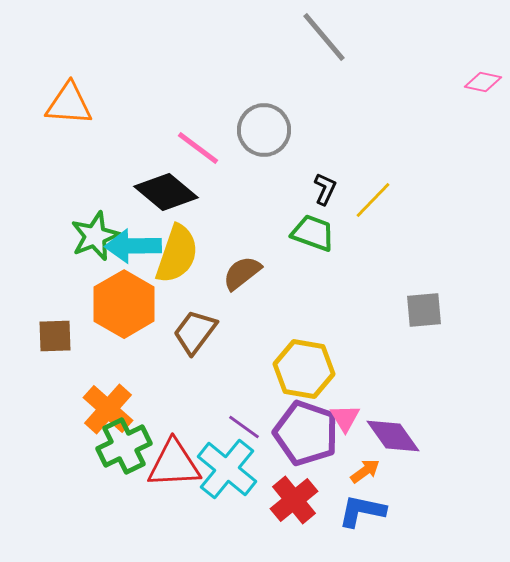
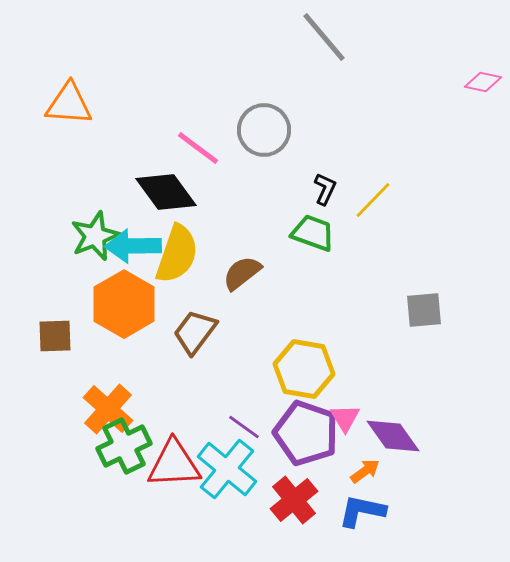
black diamond: rotated 14 degrees clockwise
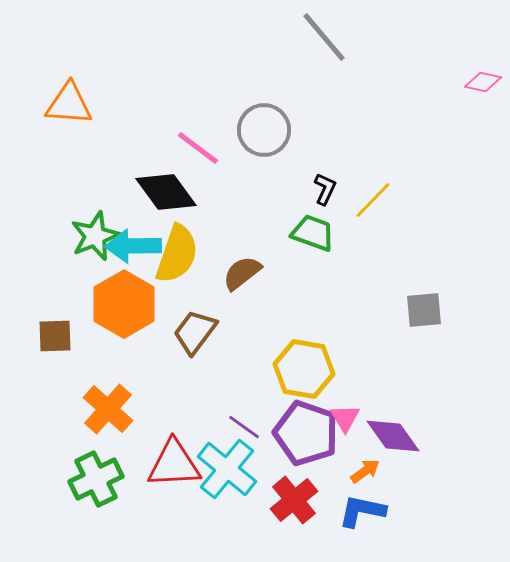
green cross: moved 28 px left, 33 px down
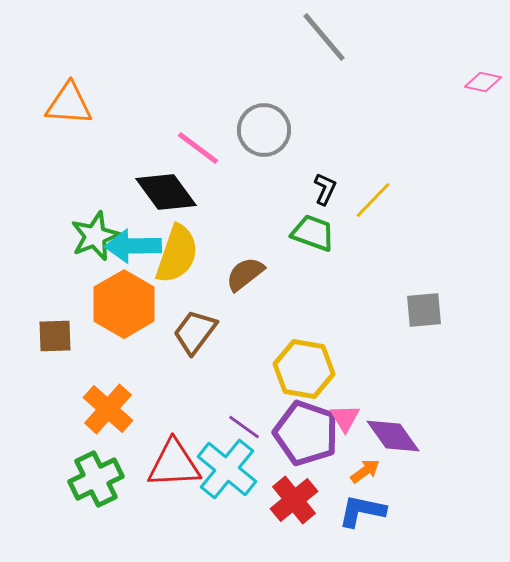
brown semicircle: moved 3 px right, 1 px down
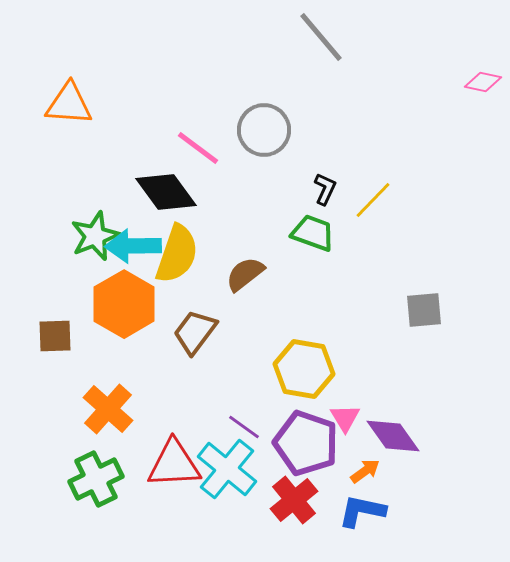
gray line: moved 3 px left
purple pentagon: moved 10 px down
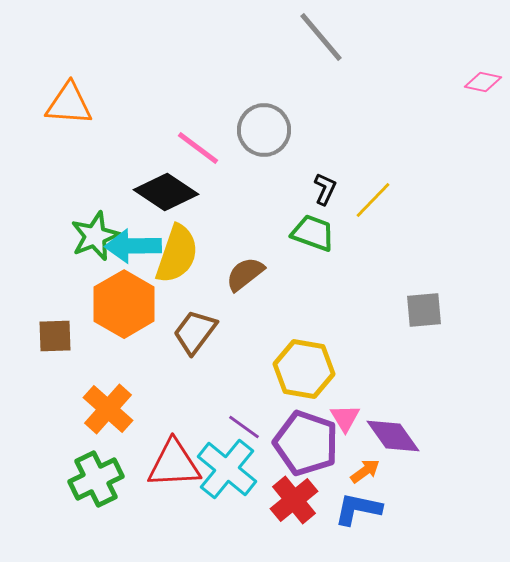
black diamond: rotated 20 degrees counterclockwise
blue L-shape: moved 4 px left, 2 px up
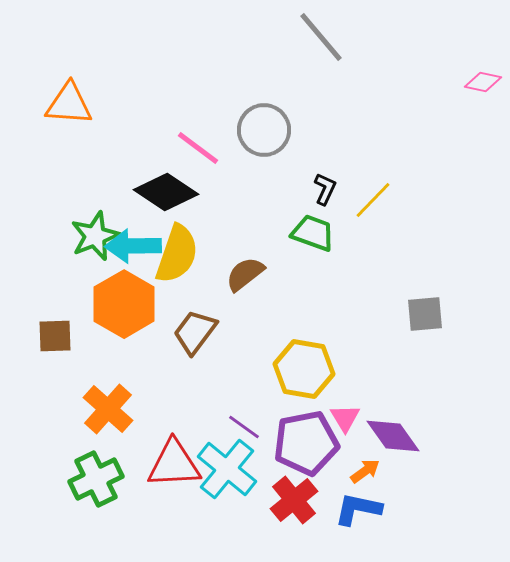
gray square: moved 1 px right, 4 px down
purple pentagon: rotated 30 degrees counterclockwise
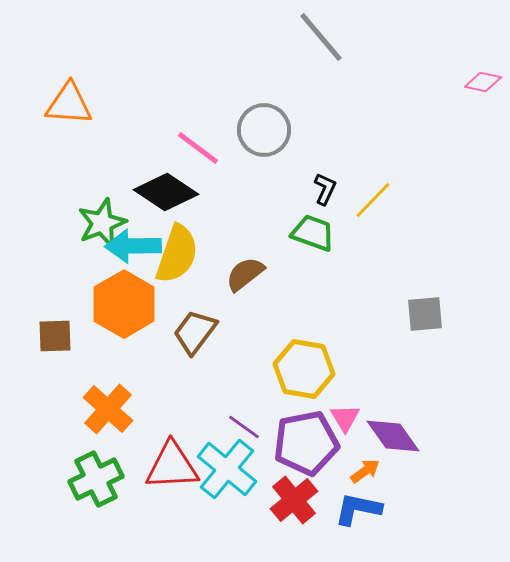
green star: moved 7 px right, 13 px up
red triangle: moved 2 px left, 2 px down
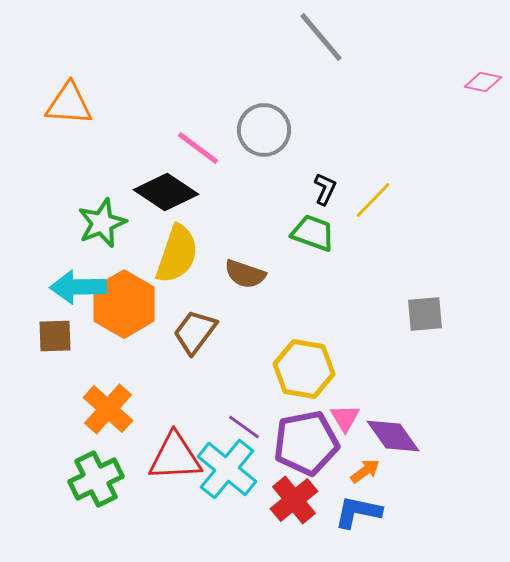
cyan arrow: moved 55 px left, 41 px down
brown semicircle: rotated 123 degrees counterclockwise
red triangle: moved 3 px right, 9 px up
blue L-shape: moved 3 px down
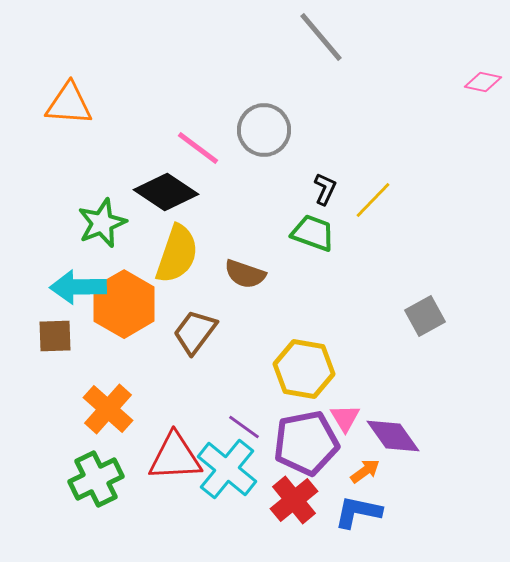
gray square: moved 2 px down; rotated 24 degrees counterclockwise
